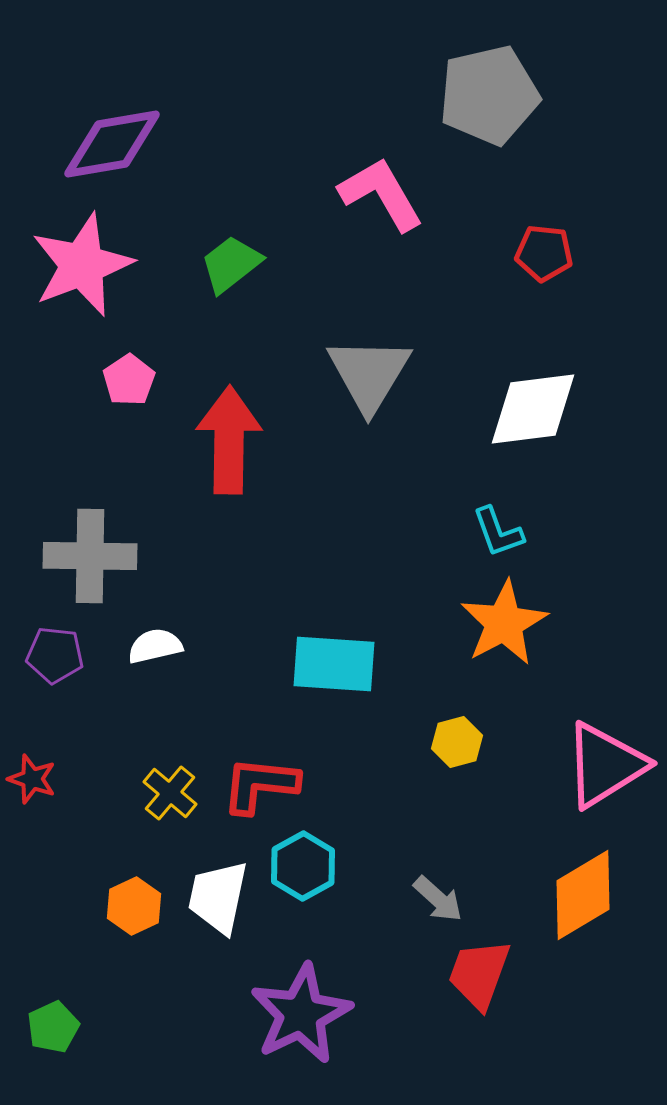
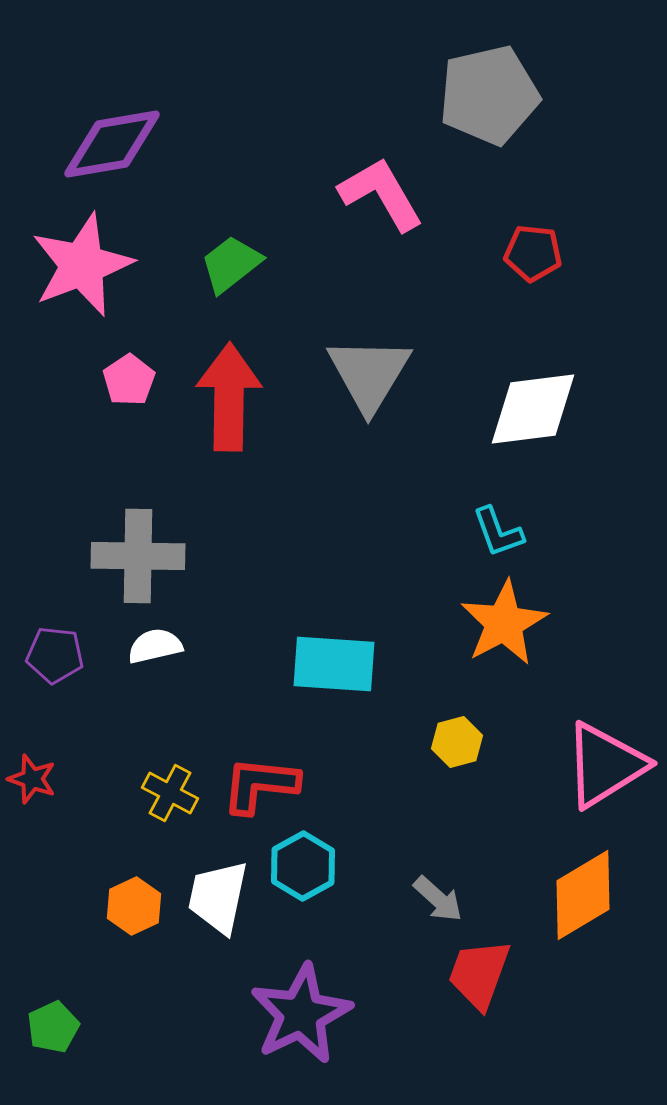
red pentagon: moved 11 px left
red arrow: moved 43 px up
gray cross: moved 48 px right
yellow cross: rotated 12 degrees counterclockwise
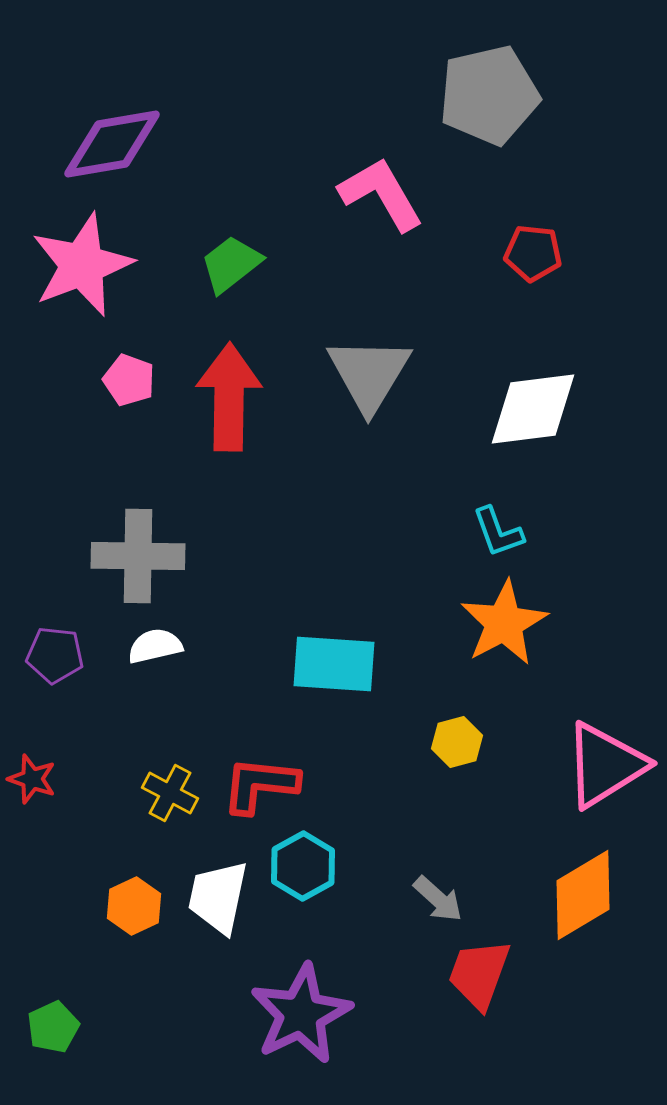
pink pentagon: rotated 18 degrees counterclockwise
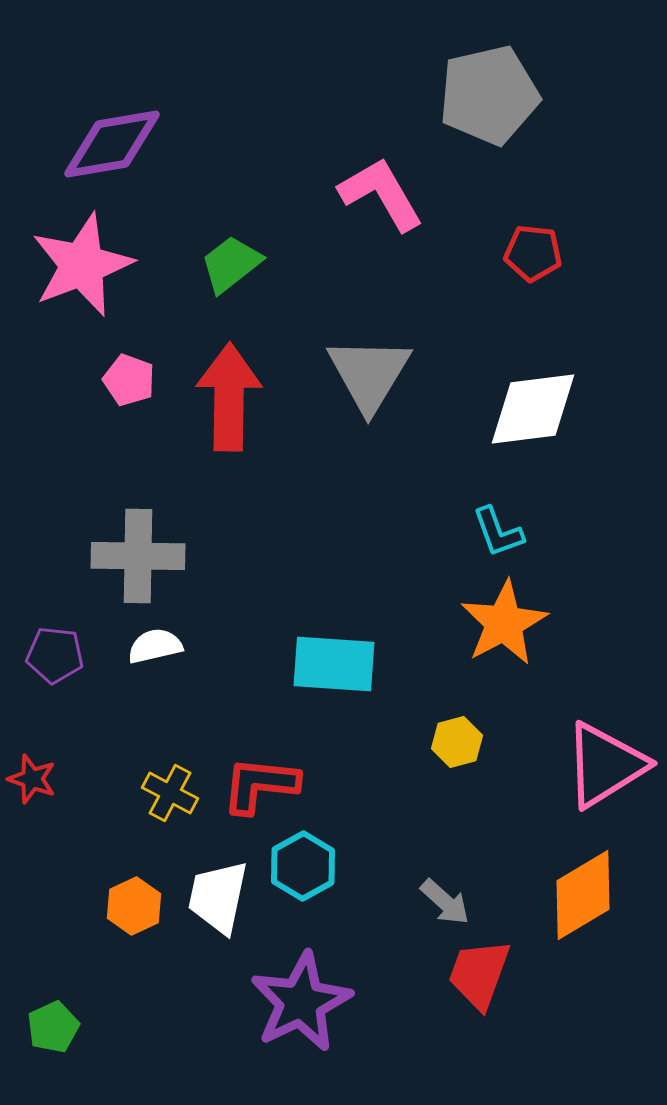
gray arrow: moved 7 px right, 3 px down
purple star: moved 12 px up
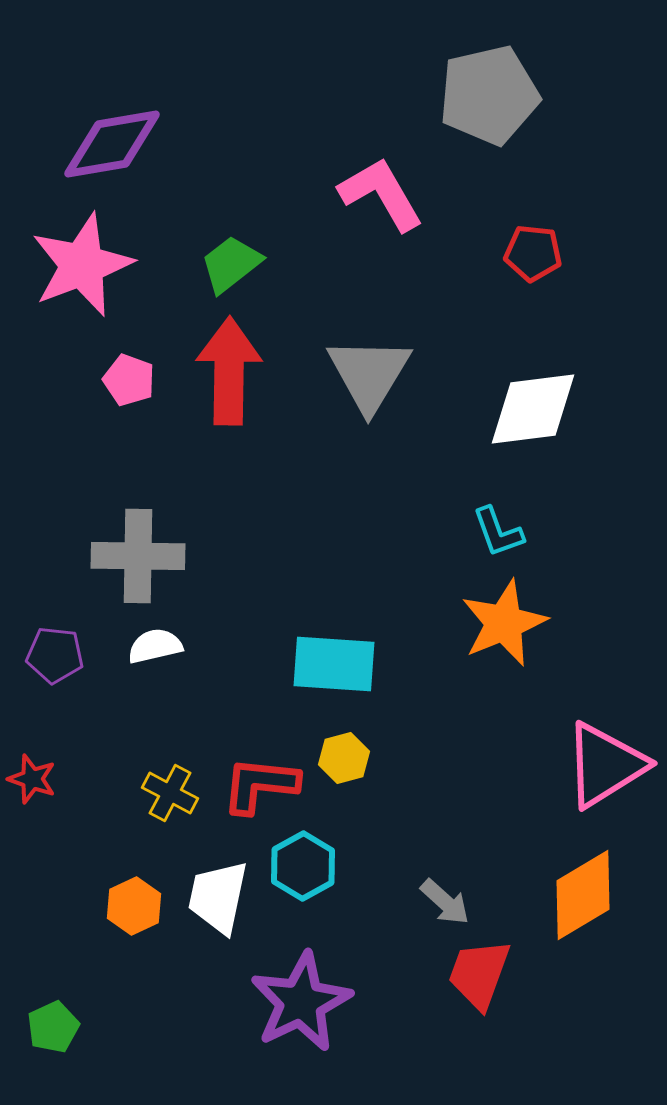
red arrow: moved 26 px up
orange star: rotated 6 degrees clockwise
yellow hexagon: moved 113 px left, 16 px down
